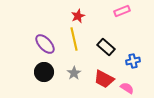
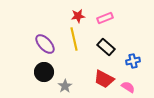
pink rectangle: moved 17 px left, 7 px down
red star: rotated 16 degrees clockwise
gray star: moved 9 px left, 13 px down
pink semicircle: moved 1 px right, 1 px up
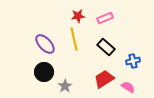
red trapezoid: rotated 120 degrees clockwise
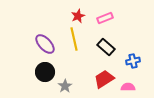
red star: rotated 16 degrees counterclockwise
black circle: moved 1 px right
pink semicircle: rotated 32 degrees counterclockwise
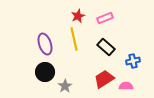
purple ellipse: rotated 25 degrees clockwise
pink semicircle: moved 2 px left, 1 px up
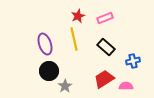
black circle: moved 4 px right, 1 px up
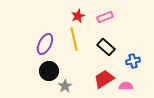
pink rectangle: moved 1 px up
purple ellipse: rotated 45 degrees clockwise
